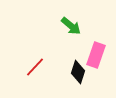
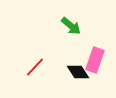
pink rectangle: moved 1 px left, 5 px down
black diamond: rotated 50 degrees counterclockwise
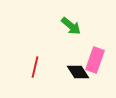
red line: rotated 30 degrees counterclockwise
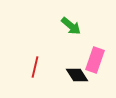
black diamond: moved 1 px left, 3 px down
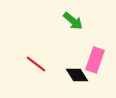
green arrow: moved 2 px right, 5 px up
red line: moved 1 px right, 3 px up; rotated 65 degrees counterclockwise
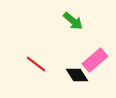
pink rectangle: rotated 30 degrees clockwise
